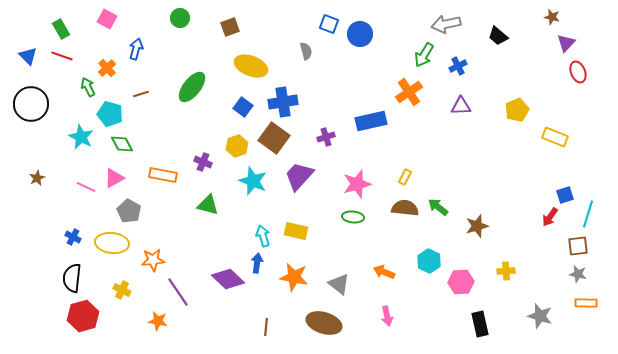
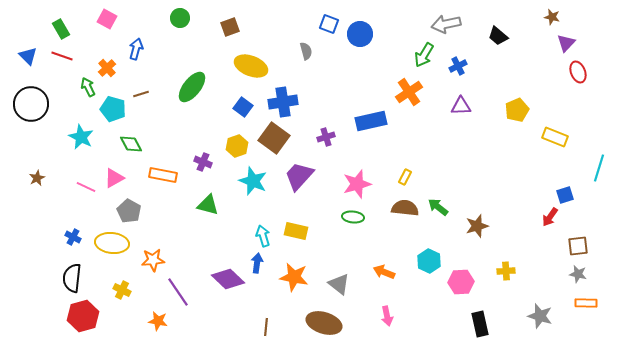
cyan pentagon at (110, 114): moved 3 px right, 5 px up
green diamond at (122, 144): moved 9 px right
cyan line at (588, 214): moved 11 px right, 46 px up
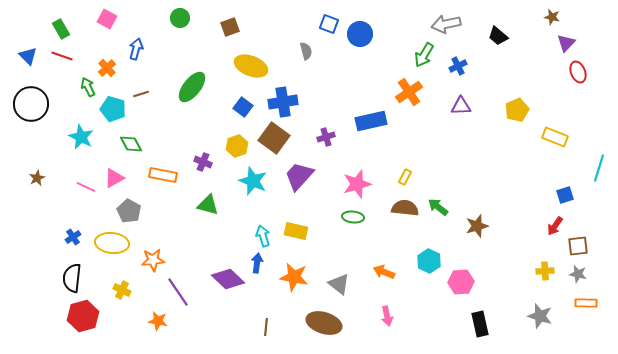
red arrow at (550, 217): moved 5 px right, 9 px down
blue cross at (73, 237): rotated 28 degrees clockwise
yellow cross at (506, 271): moved 39 px right
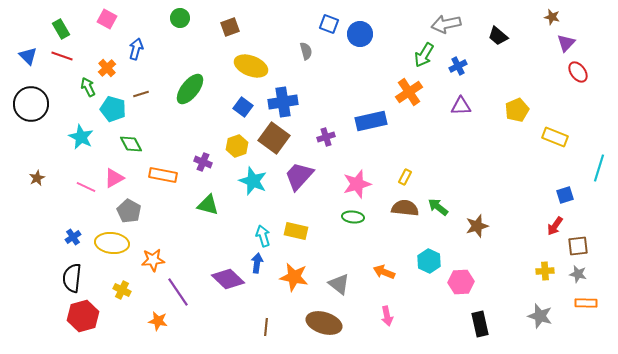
red ellipse at (578, 72): rotated 15 degrees counterclockwise
green ellipse at (192, 87): moved 2 px left, 2 px down
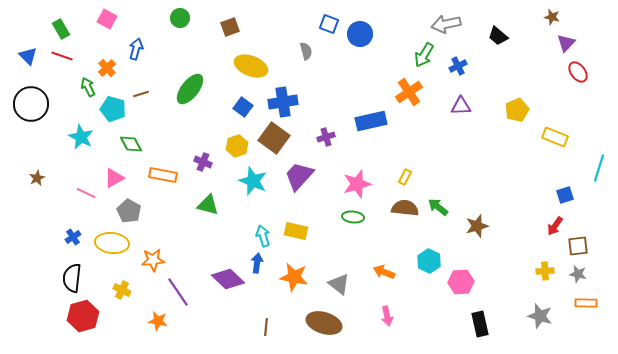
pink line at (86, 187): moved 6 px down
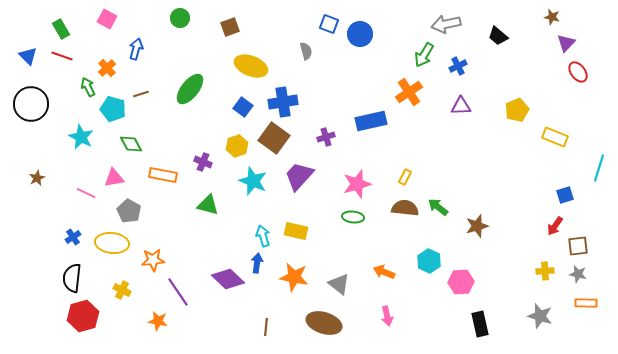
pink triangle at (114, 178): rotated 20 degrees clockwise
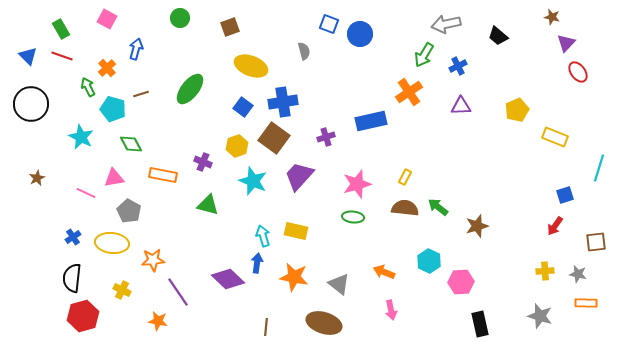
gray semicircle at (306, 51): moved 2 px left
brown square at (578, 246): moved 18 px right, 4 px up
pink arrow at (387, 316): moved 4 px right, 6 px up
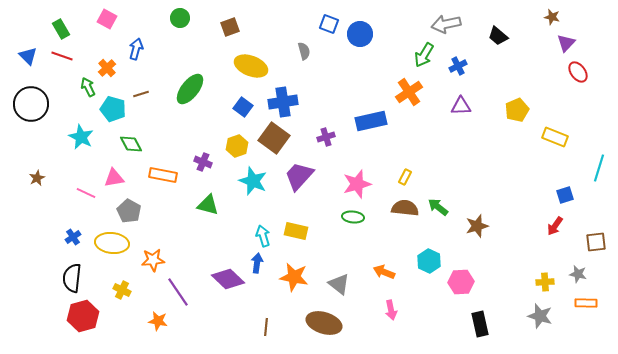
yellow cross at (545, 271): moved 11 px down
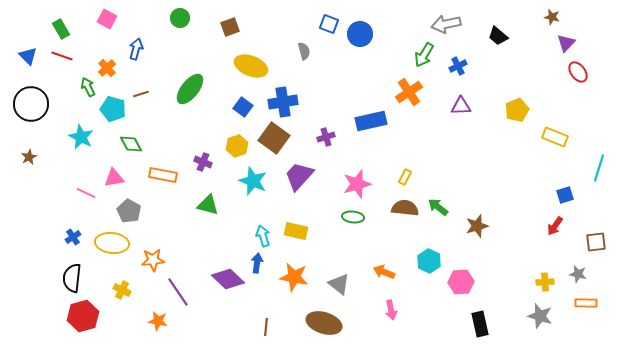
brown star at (37, 178): moved 8 px left, 21 px up
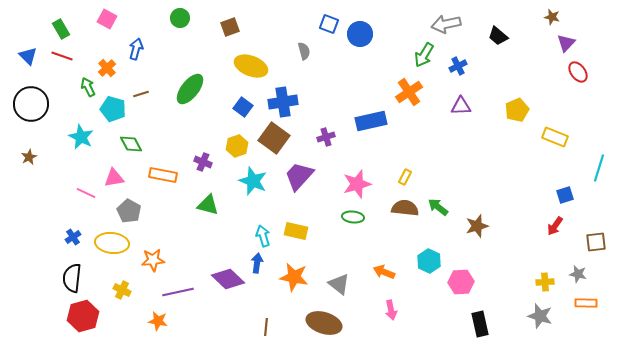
purple line at (178, 292): rotated 68 degrees counterclockwise
